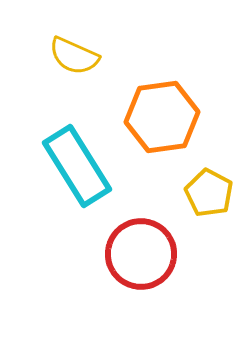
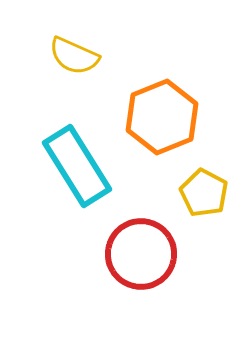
orange hexagon: rotated 14 degrees counterclockwise
yellow pentagon: moved 5 px left
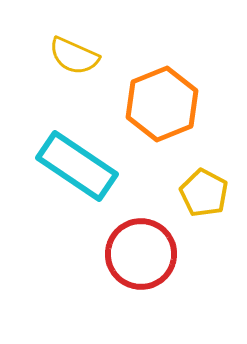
orange hexagon: moved 13 px up
cyan rectangle: rotated 24 degrees counterclockwise
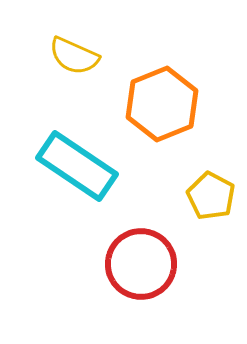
yellow pentagon: moved 7 px right, 3 px down
red circle: moved 10 px down
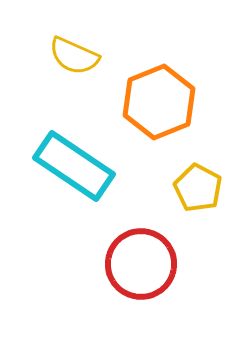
orange hexagon: moved 3 px left, 2 px up
cyan rectangle: moved 3 px left
yellow pentagon: moved 13 px left, 8 px up
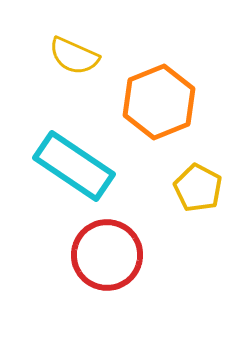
red circle: moved 34 px left, 9 px up
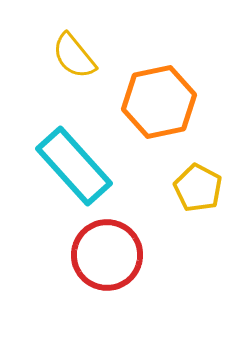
yellow semicircle: rotated 27 degrees clockwise
orange hexagon: rotated 10 degrees clockwise
cyan rectangle: rotated 14 degrees clockwise
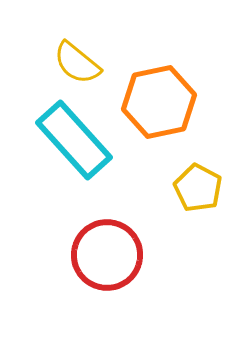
yellow semicircle: moved 3 px right, 7 px down; rotated 12 degrees counterclockwise
cyan rectangle: moved 26 px up
